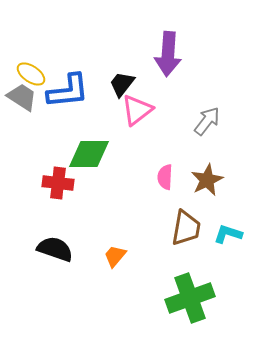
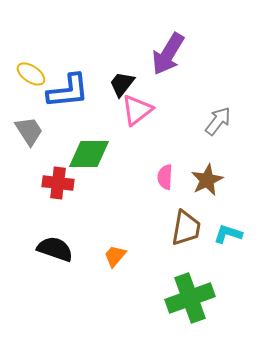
purple arrow: rotated 27 degrees clockwise
gray trapezoid: moved 7 px right, 34 px down; rotated 24 degrees clockwise
gray arrow: moved 11 px right
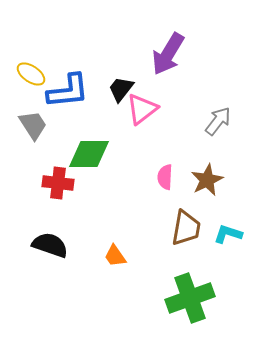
black trapezoid: moved 1 px left, 5 px down
pink triangle: moved 5 px right, 1 px up
gray trapezoid: moved 4 px right, 6 px up
black semicircle: moved 5 px left, 4 px up
orange trapezoid: rotated 75 degrees counterclockwise
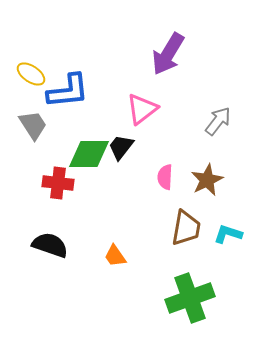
black trapezoid: moved 58 px down
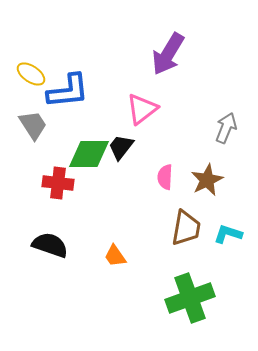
gray arrow: moved 8 px right, 7 px down; rotated 16 degrees counterclockwise
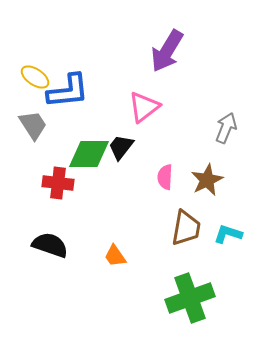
purple arrow: moved 1 px left, 3 px up
yellow ellipse: moved 4 px right, 3 px down
pink triangle: moved 2 px right, 2 px up
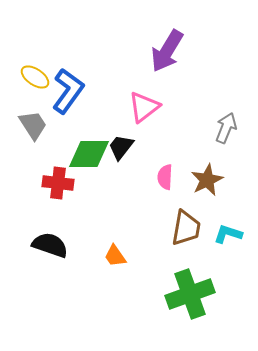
blue L-shape: rotated 48 degrees counterclockwise
green cross: moved 4 px up
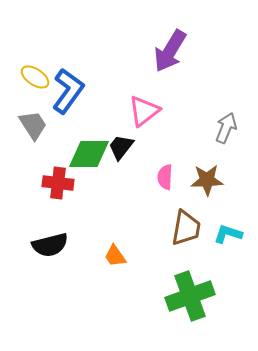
purple arrow: moved 3 px right
pink triangle: moved 4 px down
brown star: rotated 24 degrees clockwise
black semicircle: rotated 147 degrees clockwise
green cross: moved 2 px down
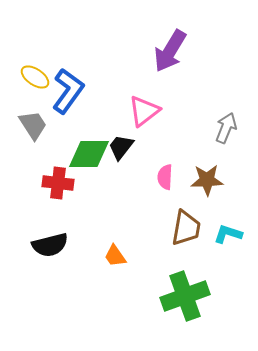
green cross: moved 5 px left
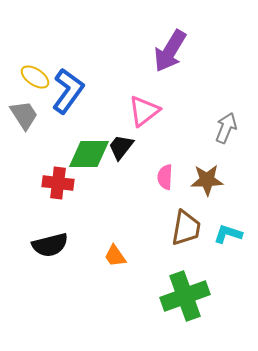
gray trapezoid: moved 9 px left, 10 px up
